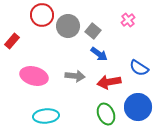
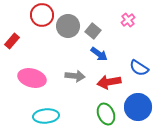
pink ellipse: moved 2 px left, 2 px down
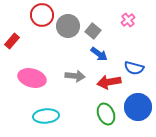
blue semicircle: moved 5 px left; rotated 18 degrees counterclockwise
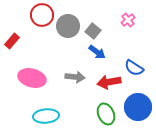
blue arrow: moved 2 px left, 2 px up
blue semicircle: rotated 18 degrees clockwise
gray arrow: moved 1 px down
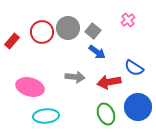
red circle: moved 17 px down
gray circle: moved 2 px down
pink ellipse: moved 2 px left, 9 px down
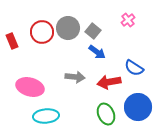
red rectangle: rotated 63 degrees counterclockwise
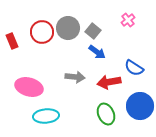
pink ellipse: moved 1 px left
blue circle: moved 2 px right, 1 px up
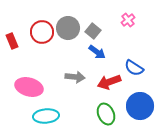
red arrow: rotated 10 degrees counterclockwise
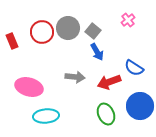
blue arrow: rotated 24 degrees clockwise
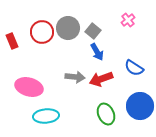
red arrow: moved 8 px left, 3 px up
